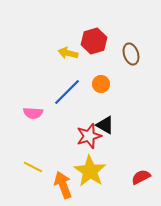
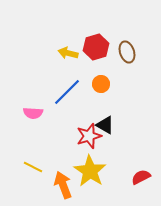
red hexagon: moved 2 px right, 6 px down
brown ellipse: moved 4 px left, 2 px up
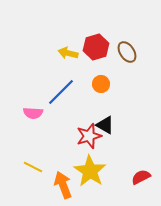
brown ellipse: rotated 15 degrees counterclockwise
blue line: moved 6 px left
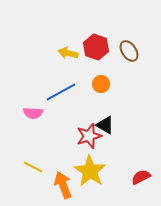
red hexagon: rotated 25 degrees counterclockwise
brown ellipse: moved 2 px right, 1 px up
blue line: rotated 16 degrees clockwise
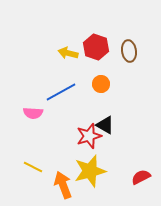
brown ellipse: rotated 25 degrees clockwise
yellow star: rotated 24 degrees clockwise
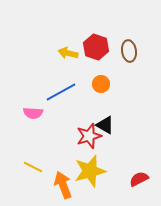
red semicircle: moved 2 px left, 2 px down
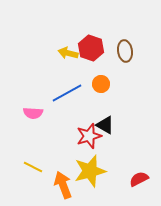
red hexagon: moved 5 px left, 1 px down
brown ellipse: moved 4 px left
blue line: moved 6 px right, 1 px down
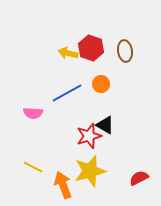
red semicircle: moved 1 px up
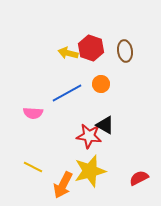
red star: rotated 25 degrees clockwise
orange arrow: rotated 132 degrees counterclockwise
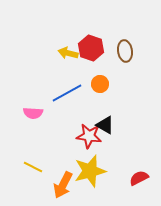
orange circle: moved 1 px left
